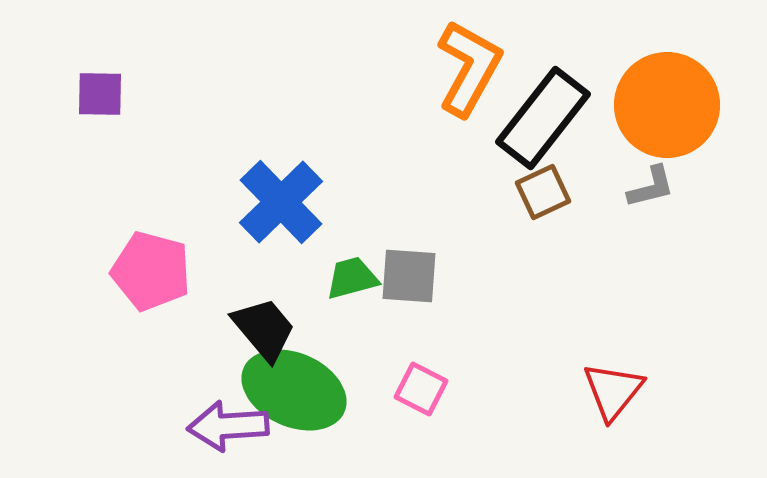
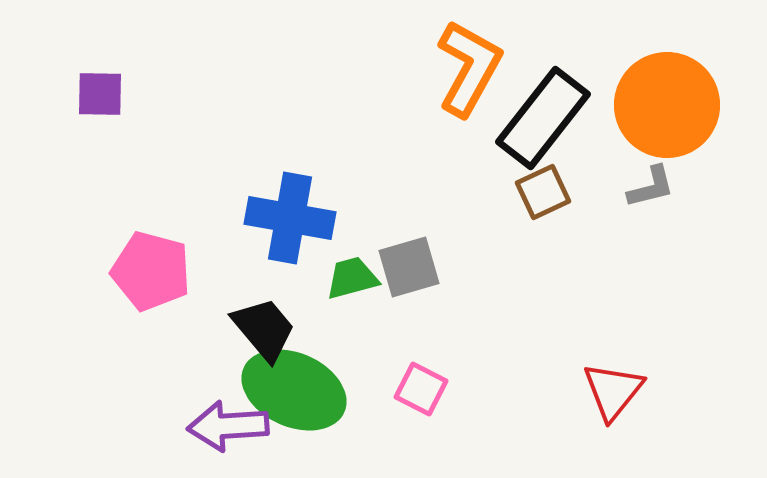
blue cross: moved 9 px right, 16 px down; rotated 36 degrees counterclockwise
gray square: moved 9 px up; rotated 20 degrees counterclockwise
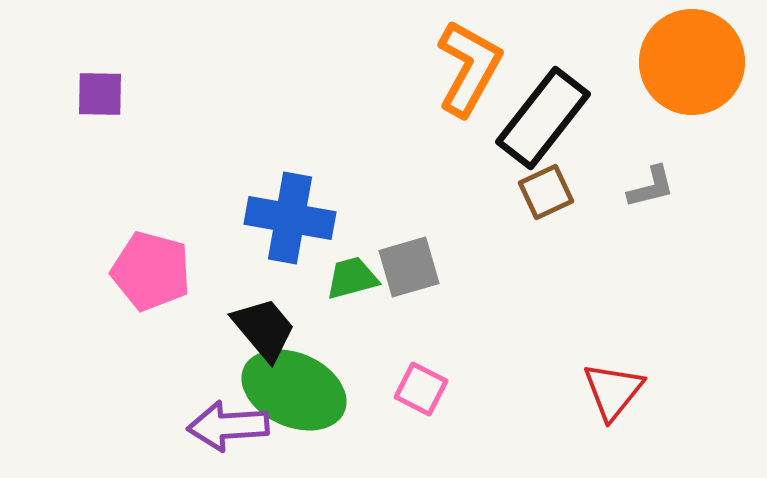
orange circle: moved 25 px right, 43 px up
brown square: moved 3 px right
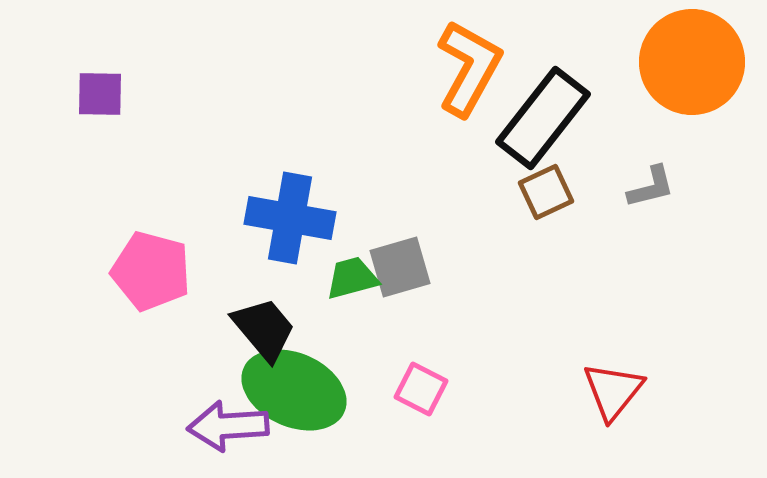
gray square: moved 9 px left
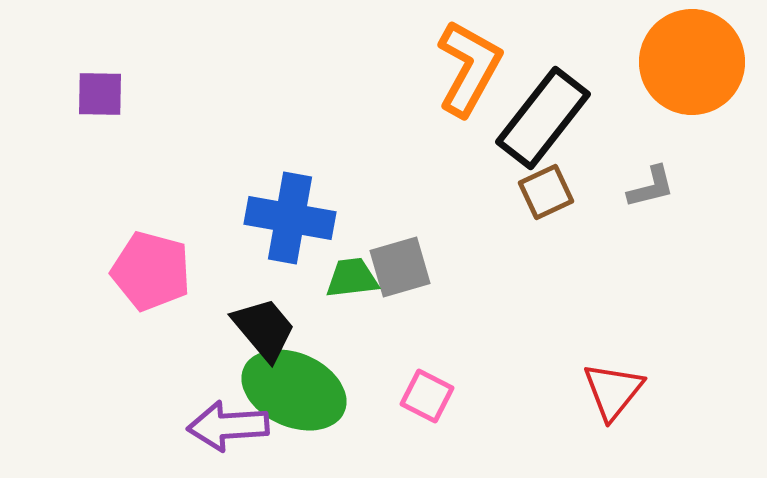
green trapezoid: rotated 8 degrees clockwise
pink square: moved 6 px right, 7 px down
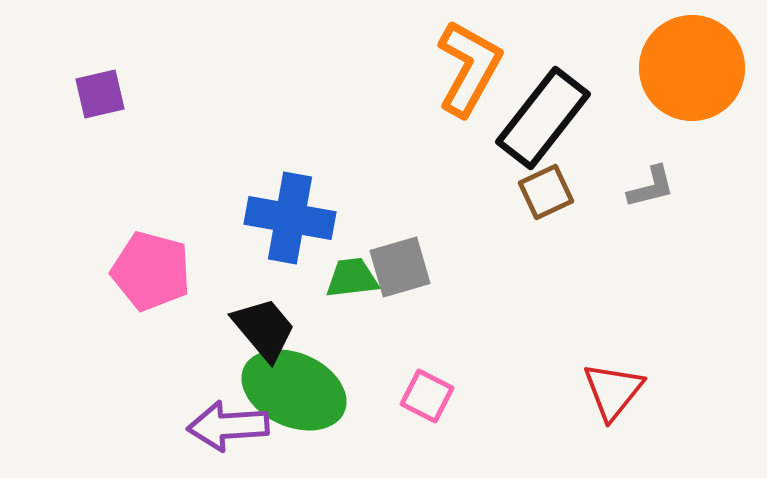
orange circle: moved 6 px down
purple square: rotated 14 degrees counterclockwise
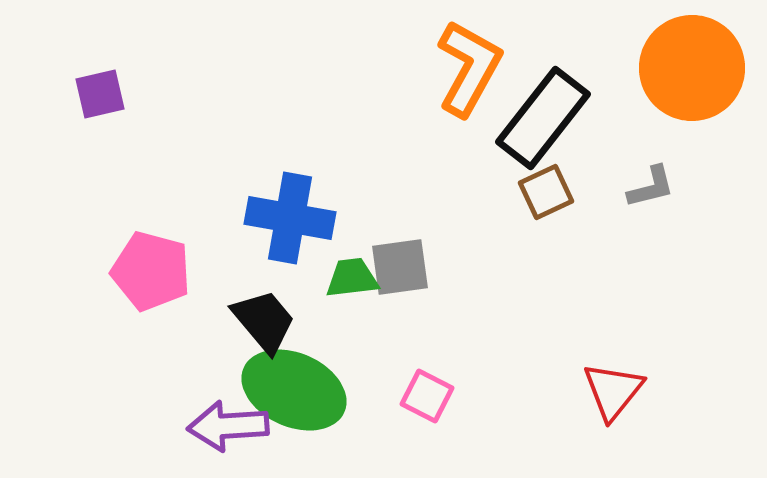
gray square: rotated 8 degrees clockwise
black trapezoid: moved 8 px up
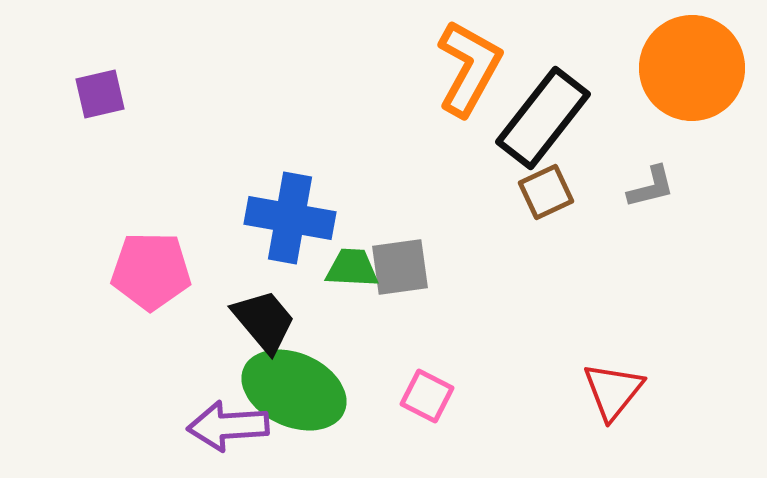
pink pentagon: rotated 14 degrees counterclockwise
green trapezoid: moved 10 px up; rotated 10 degrees clockwise
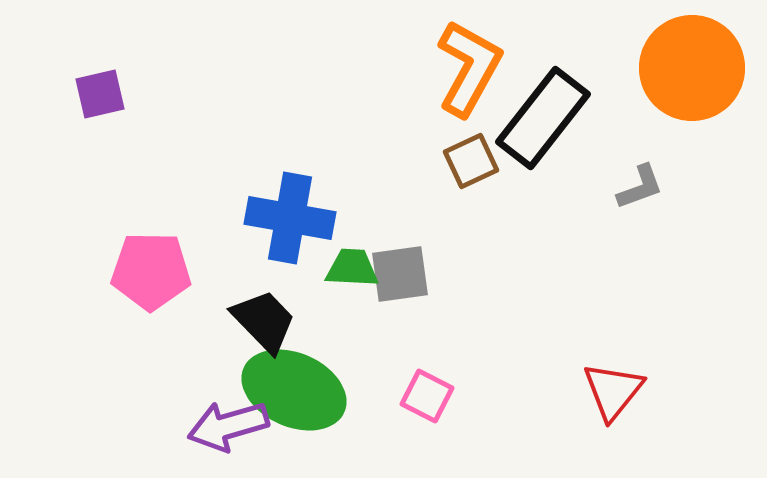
gray L-shape: moved 11 px left; rotated 6 degrees counterclockwise
brown square: moved 75 px left, 31 px up
gray square: moved 7 px down
black trapezoid: rotated 4 degrees counterclockwise
purple arrow: rotated 12 degrees counterclockwise
